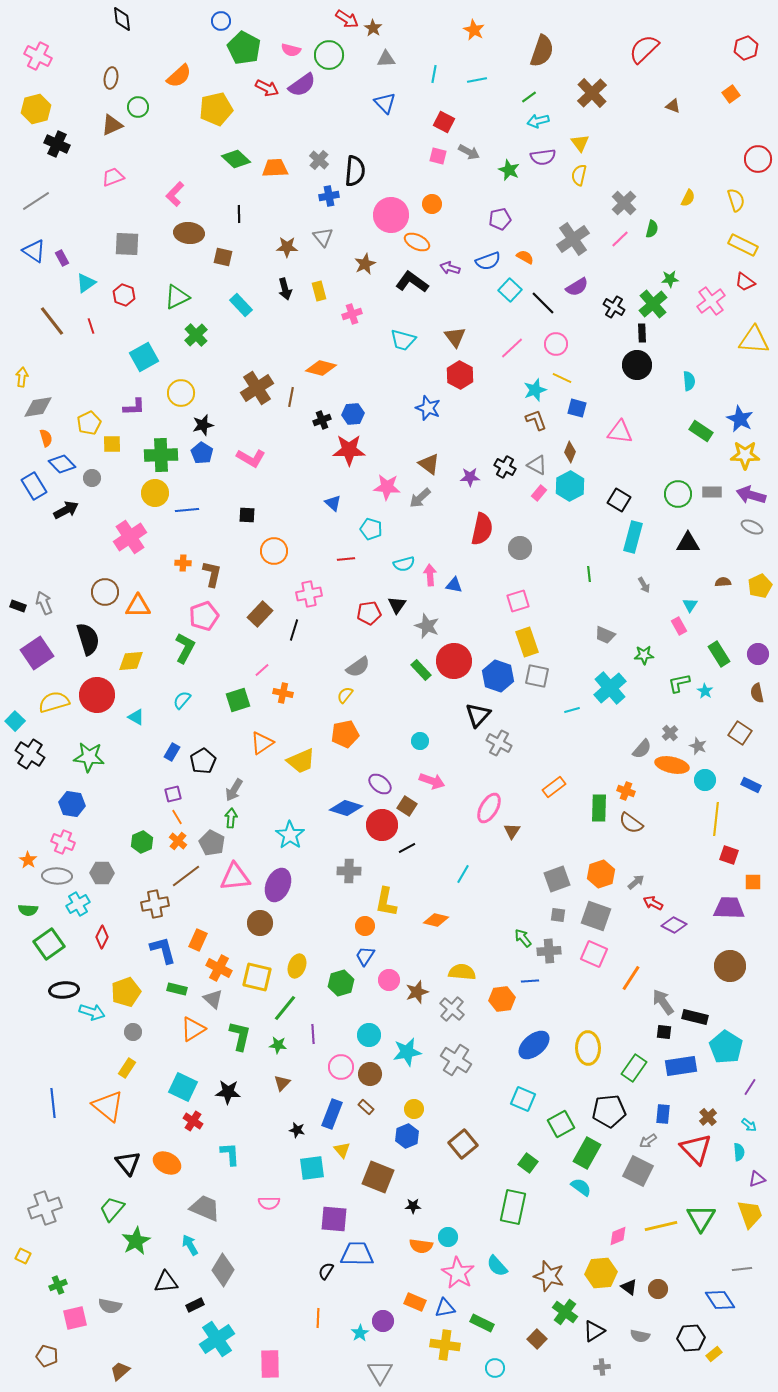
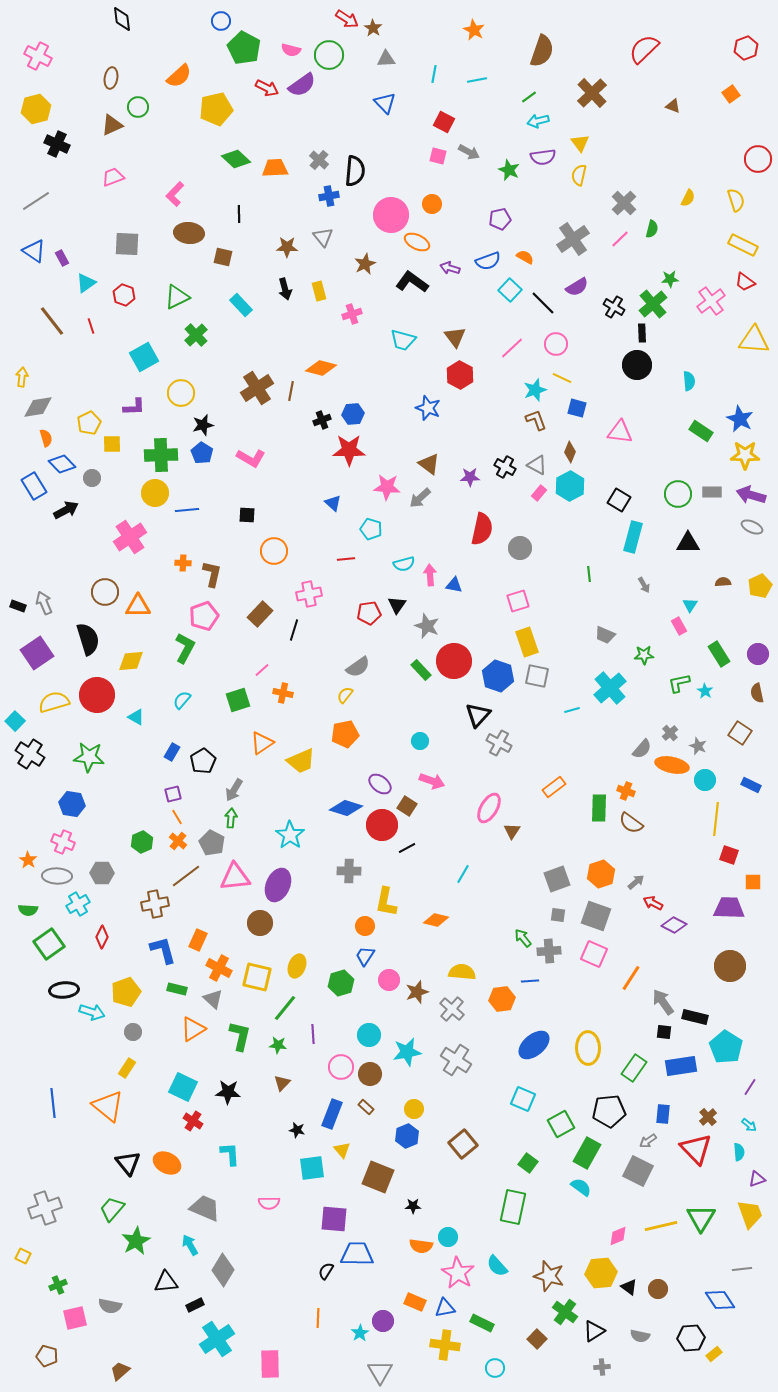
brown line at (291, 397): moved 6 px up
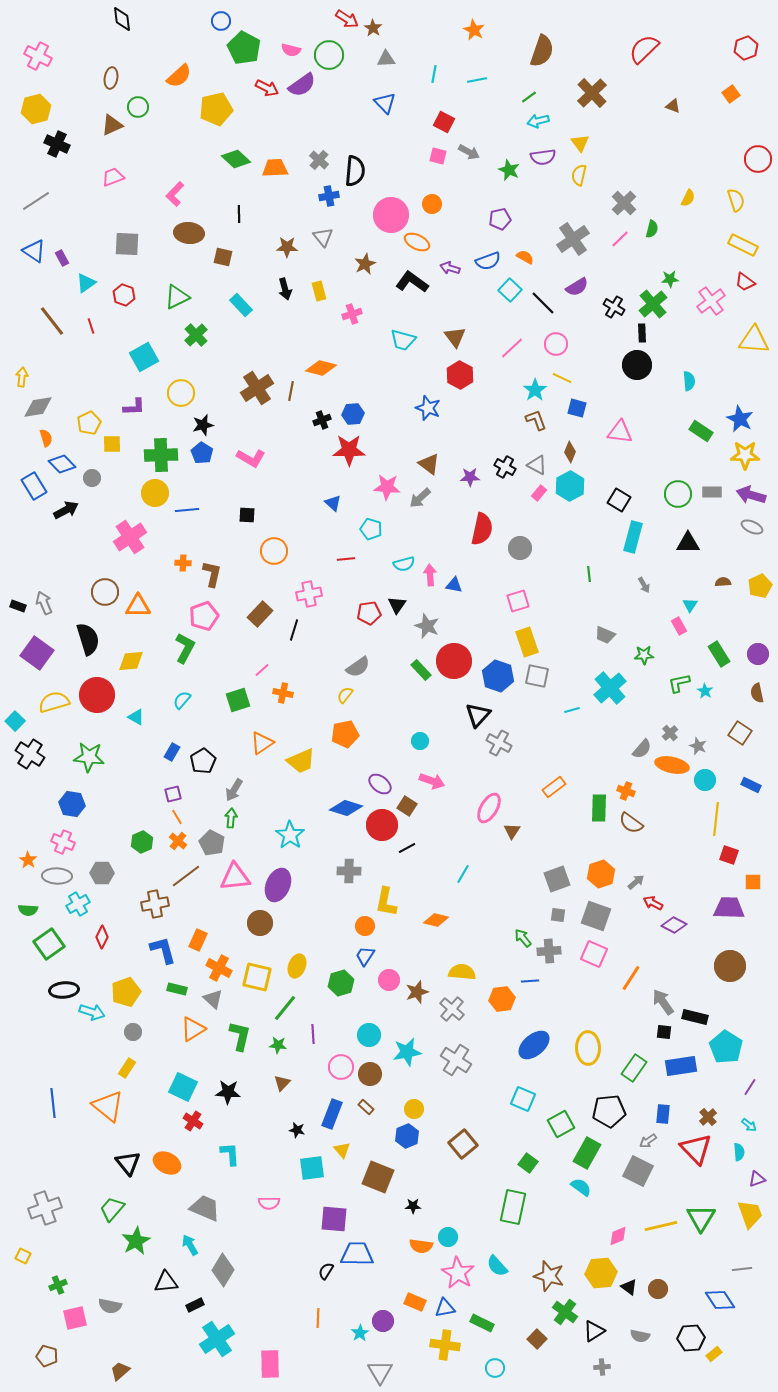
cyan star at (535, 390): rotated 15 degrees counterclockwise
purple square at (37, 653): rotated 20 degrees counterclockwise
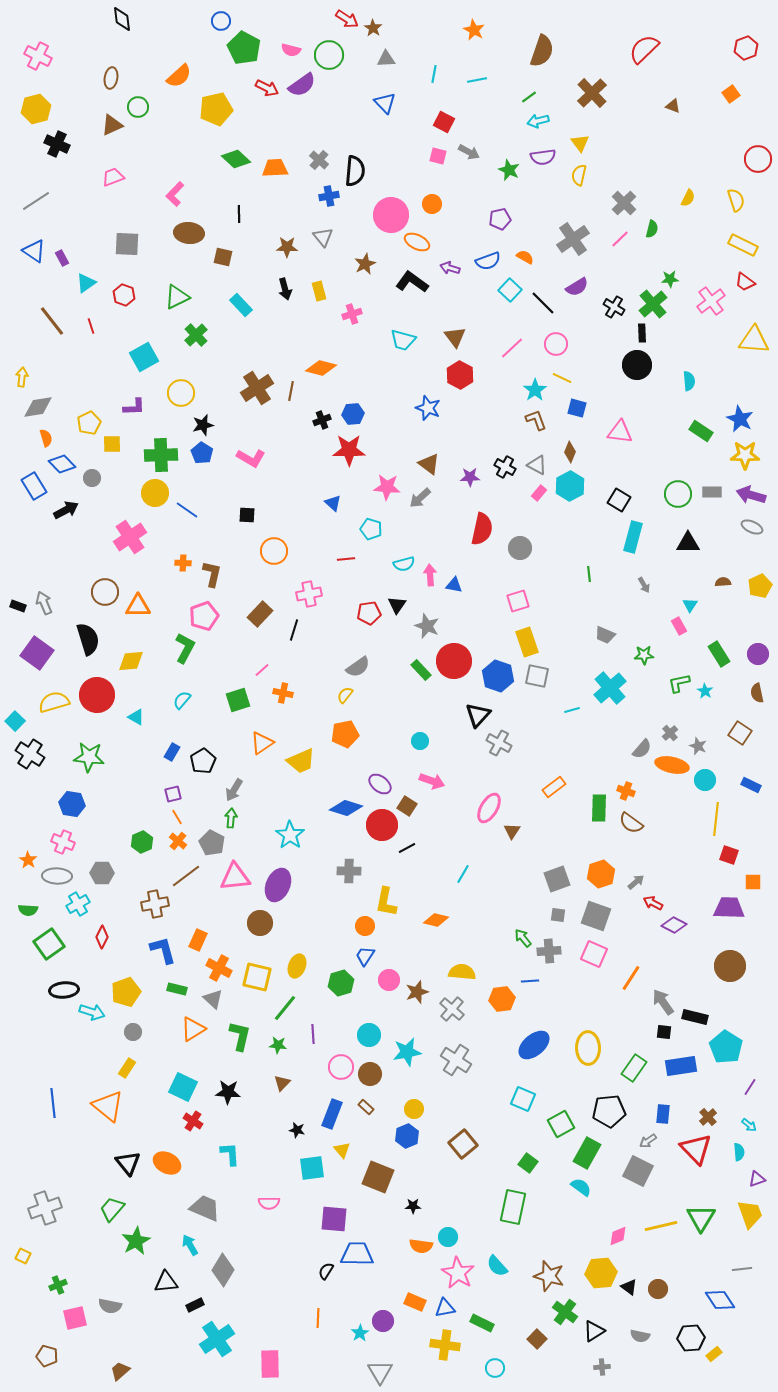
blue line at (187, 510): rotated 40 degrees clockwise
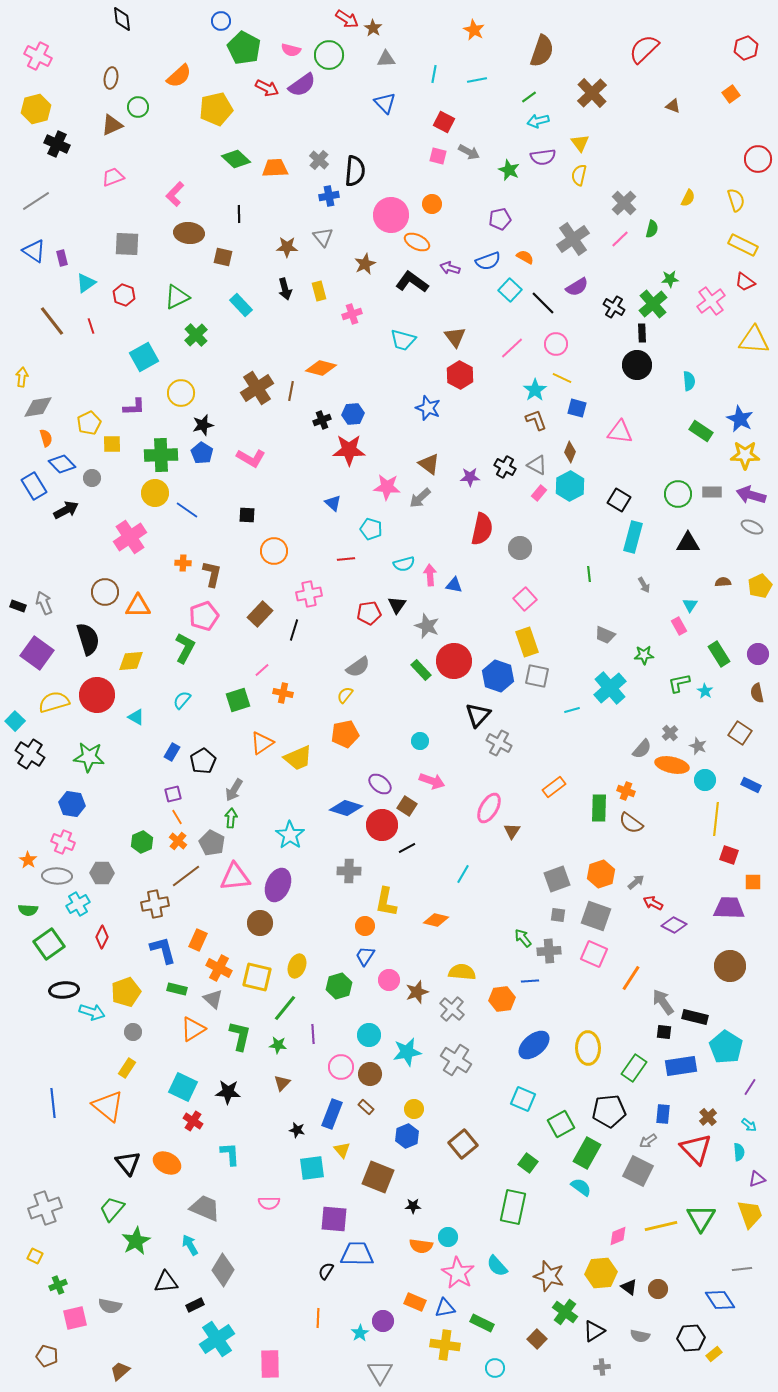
purple rectangle at (62, 258): rotated 14 degrees clockwise
pink square at (518, 601): moved 7 px right, 2 px up; rotated 25 degrees counterclockwise
yellow trapezoid at (301, 761): moved 3 px left, 3 px up
green hexagon at (341, 983): moved 2 px left, 3 px down
yellow square at (23, 1256): moved 12 px right
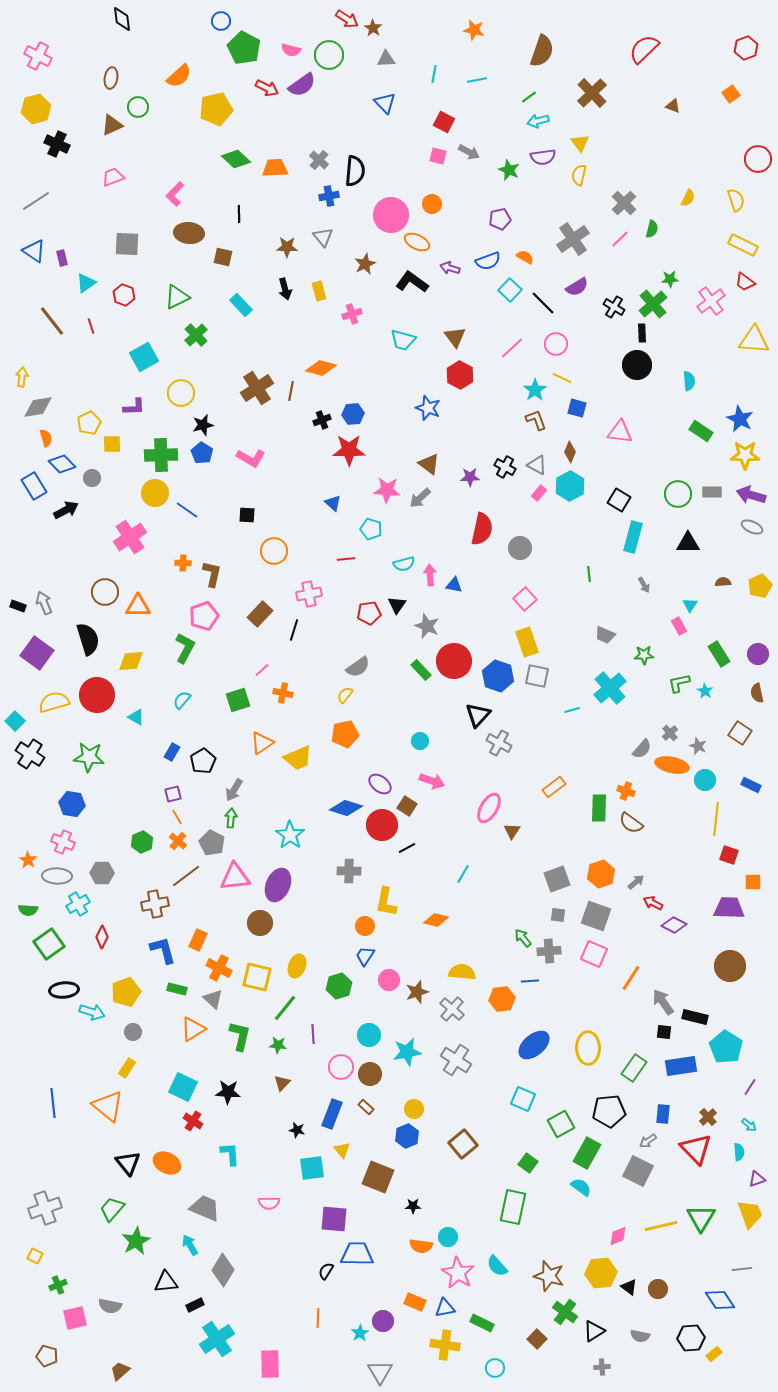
orange star at (474, 30): rotated 15 degrees counterclockwise
pink star at (387, 487): moved 3 px down
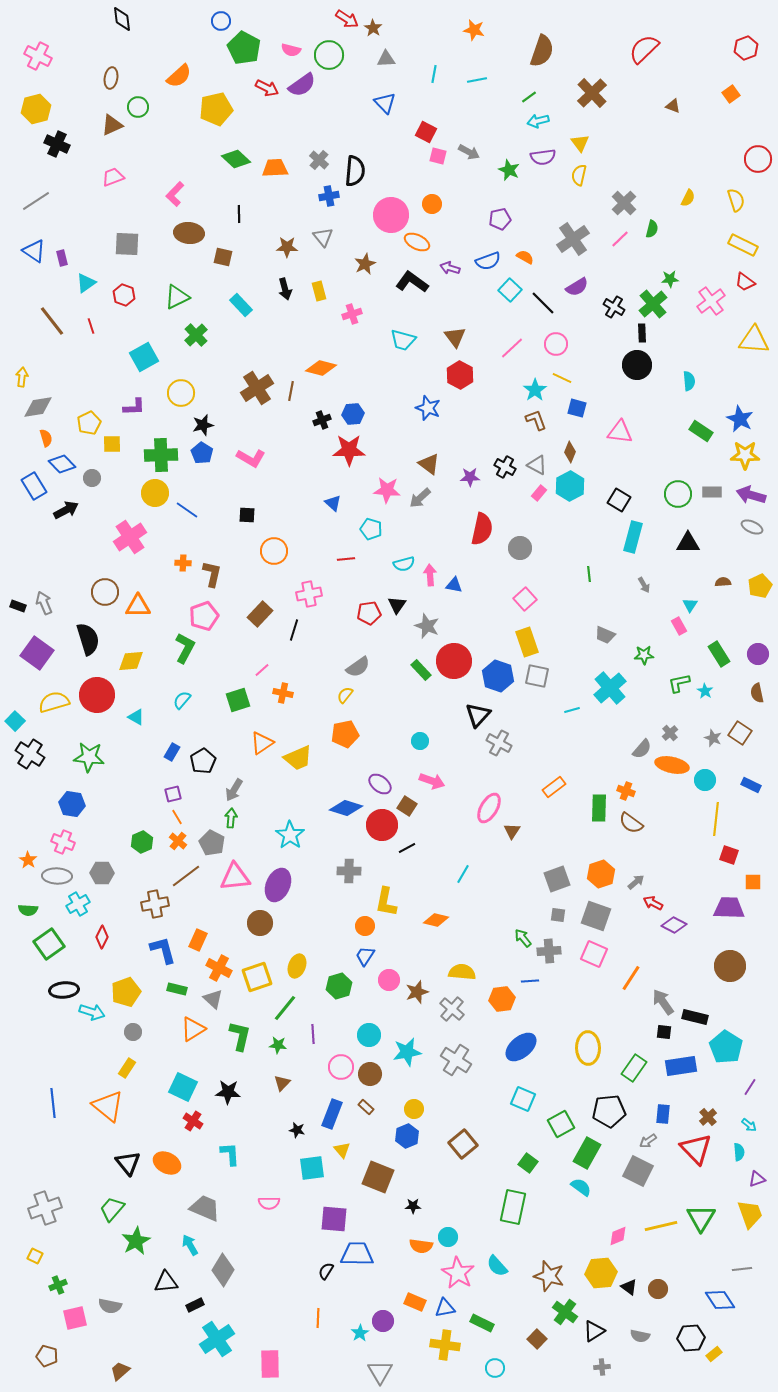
red square at (444, 122): moved 18 px left, 10 px down
gray star at (698, 746): moved 15 px right, 8 px up
yellow square at (257, 977): rotated 32 degrees counterclockwise
blue ellipse at (534, 1045): moved 13 px left, 2 px down
